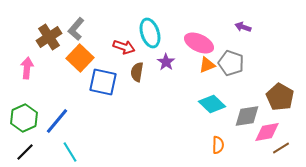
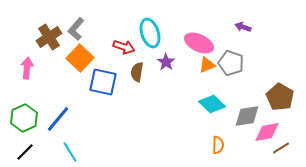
blue line: moved 1 px right, 2 px up
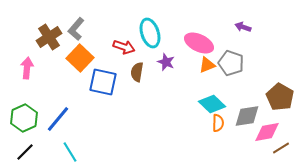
purple star: rotated 12 degrees counterclockwise
orange semicircle: moved 22 px up
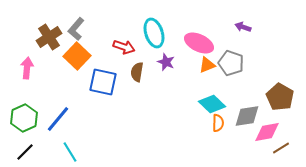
cyan ellipse: moved 4 px right
orange square: moved 3 px left, 2 px up
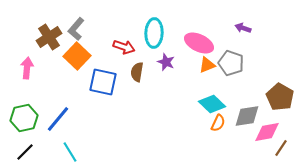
purple arrow: moved 1 px down
cyan ellipse: rotated 20 degrees clockwise
green hexagon: rotated 12 degrees clockwise
orange semicircle: rotated 24 degrees clockwise
brown line: rotated 24 degrees counterclockwise
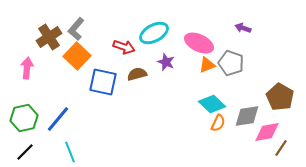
cyan ellipse: rotated 60 degrees clockwise
brown semicircle: moved 2 px down; rotated 66 degrees clockwise
cyan line: rotated 10 degrees clockwise
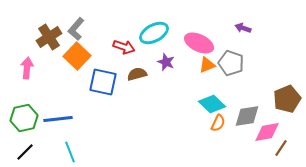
brown pentagon: moved 7 px right, 2 px down; rotated 20 degrees clockwise
blue line: rotated 44 degrees clockwise
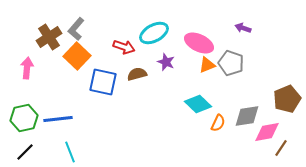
cyan diamond: moved 14 px left
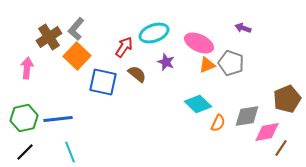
cyan ellipse: rotated 8 degrees clockwise
red arrow: rotated 75 degrees counterclockwise
brown semicircle: rotated 54 degrees clockwise
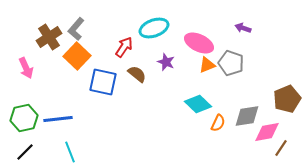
cyan ellipse: moved 5 px up
pink arrow: moved 1 px left; rotated 150 degrees clockwise
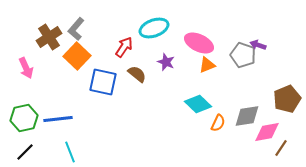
purple arrow: moved 15 px right, 17 px down
gray pentagon: moved 12 px right, 8 px up
